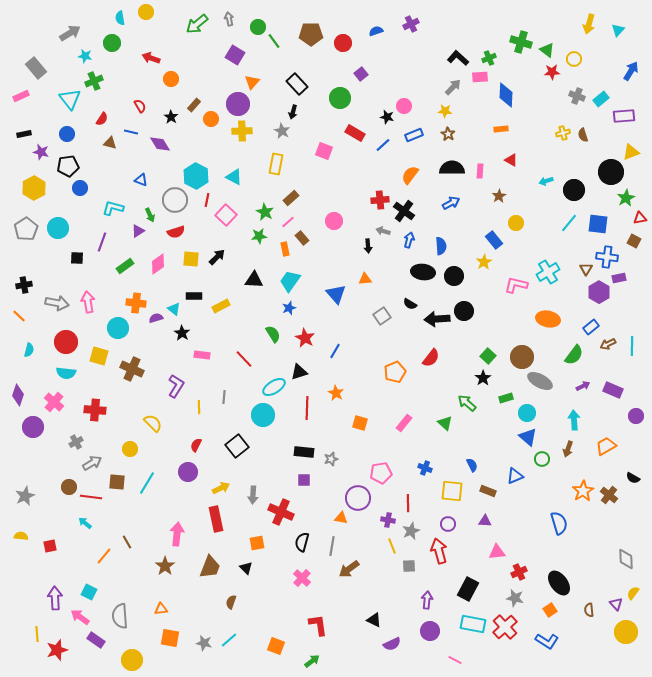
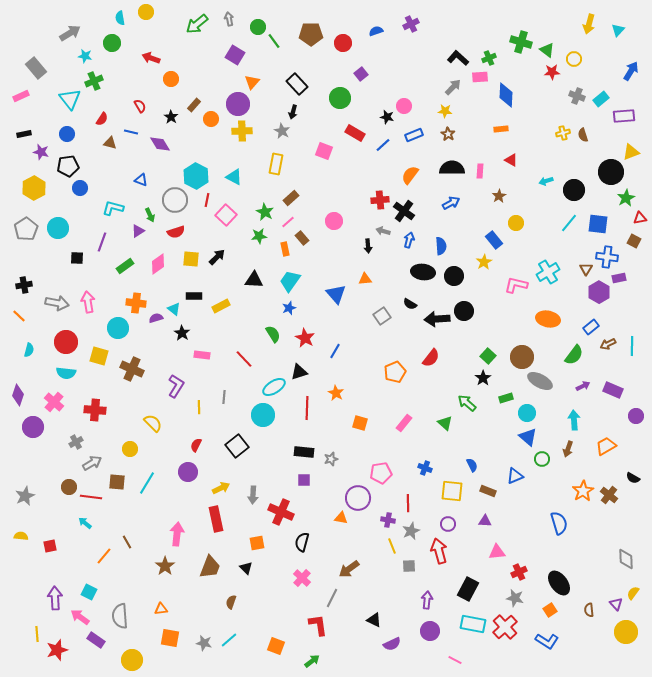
gray line at (332, 546): moved 52 px down; rotated 18 degrees clockwise
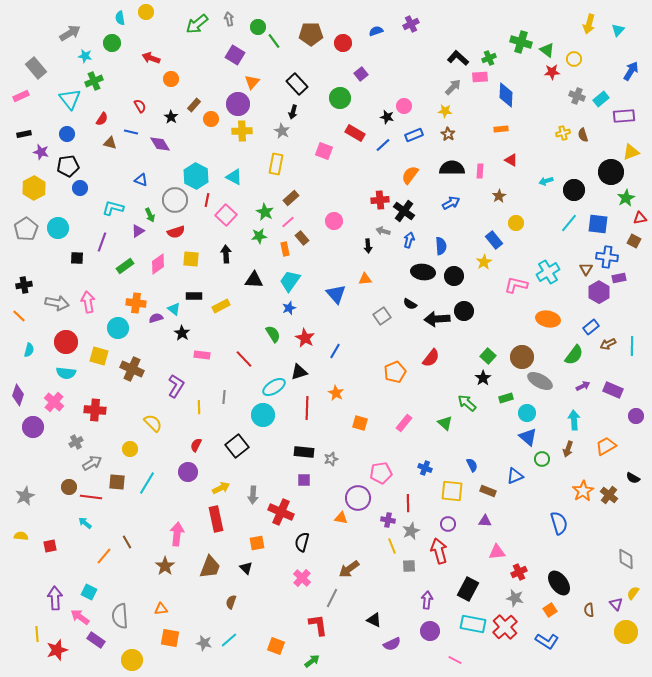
black arrow at (217, 257): moved 9 px right, 3 px up; rotated 48 degrees counterclockwise
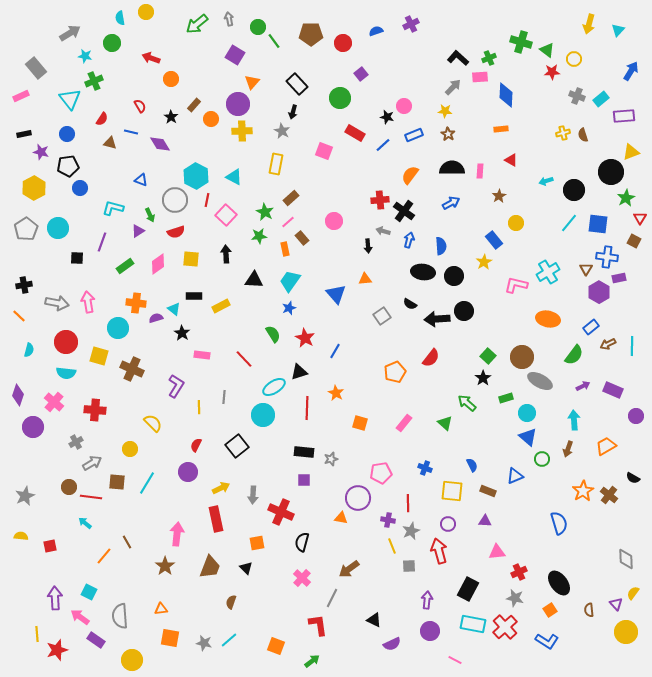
red triangle at (640, 218): rotated 48 degrees counterclockwise
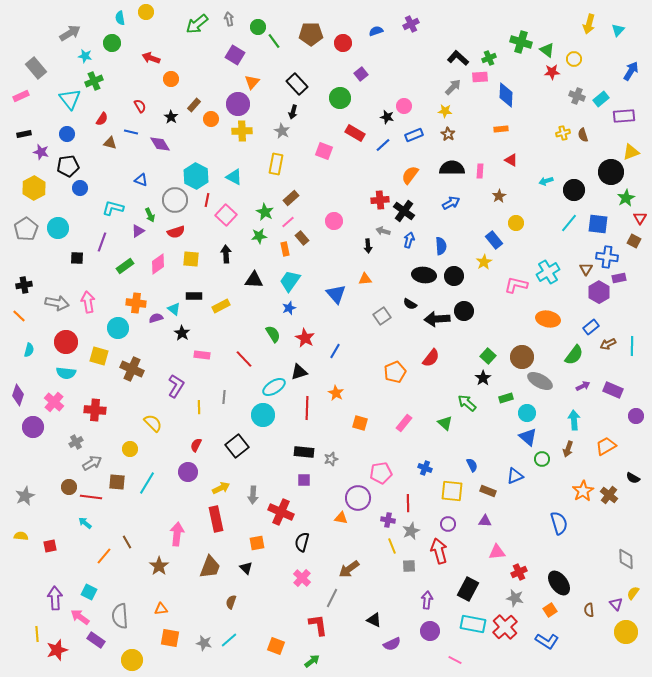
black ellipse at (423, 272): moved 1 px right, 3 px down
brown star at (165, 566): moved 6 px left
